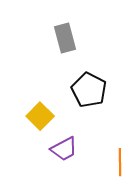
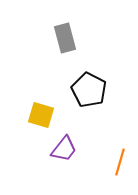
yellow square: moved 1 px right, 1 px up; rotated 28 degrees counterclockwise
purple trapezoid: rotated 24 degrees counterclockwise
orange line: rotated 16 degrees clockwise
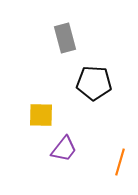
black pentagon: moved 5 px right, 7 px up; rotated 24 degrees counterclockwise
yellow square: rotated 16 degrees counterclockwise
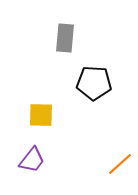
gray rectangle: rotated 20 degrees clockwise
purple trapezoid: moved 32 px left, 11 px down
orange line: moved 2 px down; rotated 32 degrees clockwise
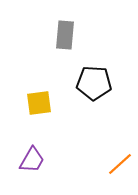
gray rectangle: moved 3 px up
yellow square: moved 2 px left, 12 px up; rotated 8 degrees counterclockwise
purple trapezoid: rotated 8 degrees counterclockwise
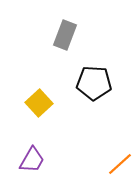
gray rectangle: rotated 16 degrees clockwise
yellow square: rotated 36 degrees counterclockwise
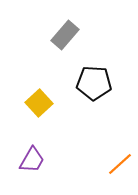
gray rectangle: rotated 20 degrees clockwise
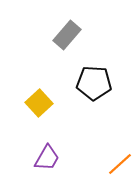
gray rectangle: moved 2 px right
purple trapezoid: moved 15 px right, 2 px up
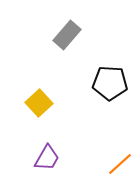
black pentagon: moved 16 px right
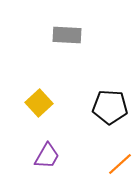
gray rectangle: rotated 52 degrees clockwise
black pentagon: moved 24 px down
purple trapezoid: moved 2 px up
